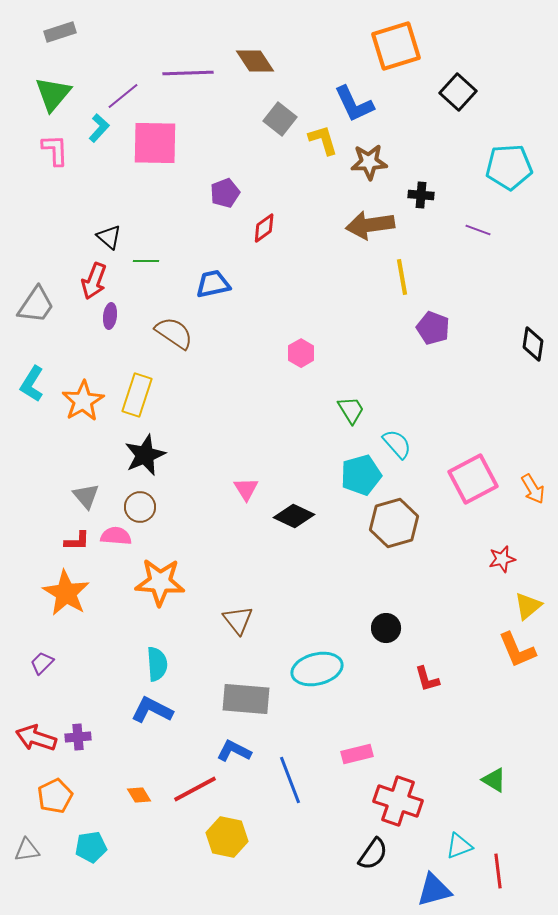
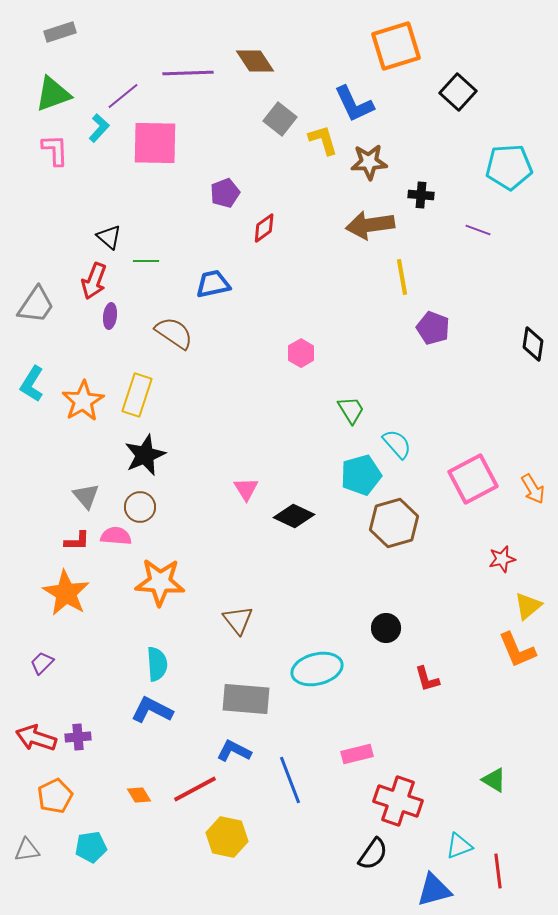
green triangle at (53, 94): rotated 30 degrees clockwise
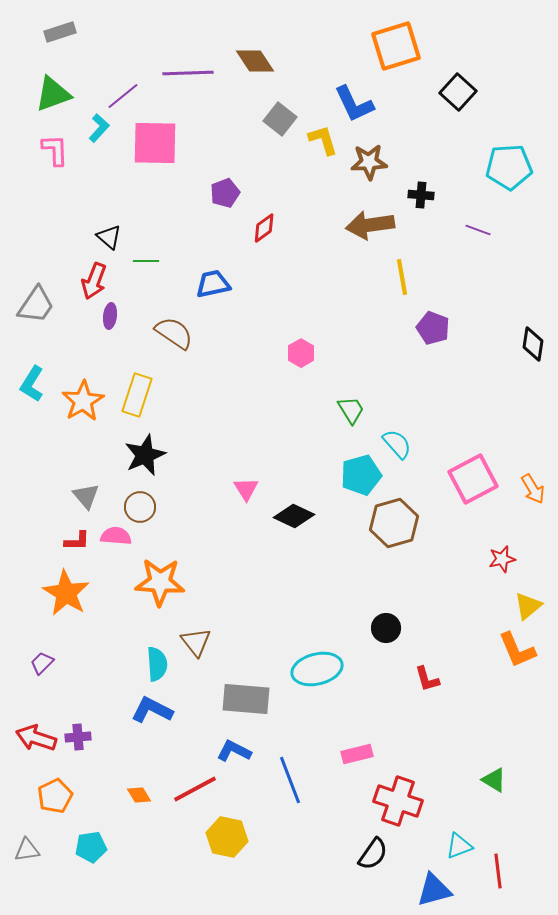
brown triangle at (238, 620): moved 42 px left, 22 px down
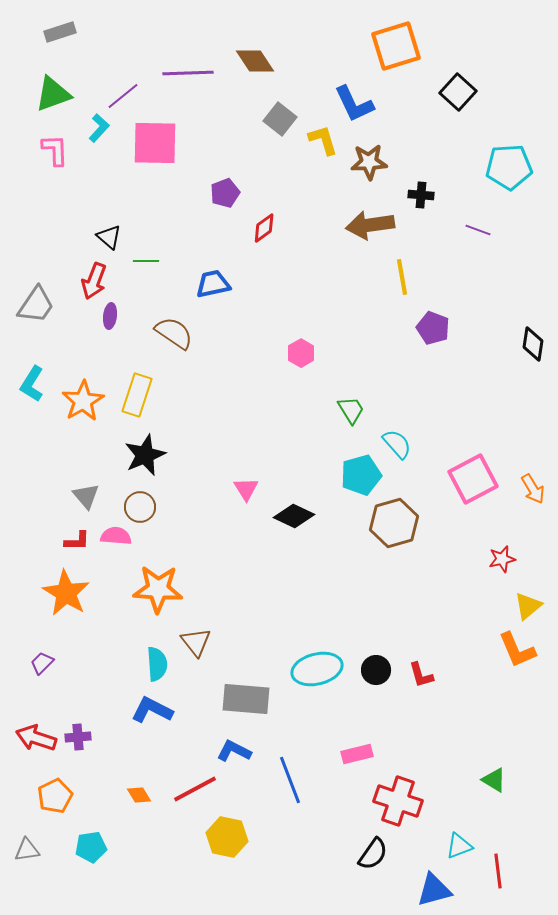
orange star at (160, 582): moved 2 px left, 7 px down
black circle at (386, 628): moved 10 px left, 42 px down
red L-shape at (427, 679): moved 6 px left, 4 px up
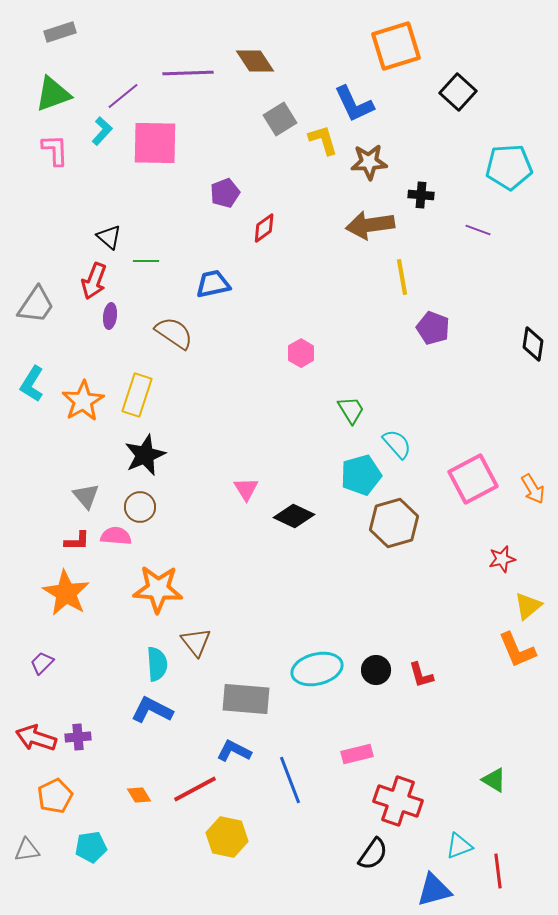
gray square at (280, 119): rotated 20 degrees clockwise
cyan L-shape at (99, 128): moved 3 px right, 3 px down
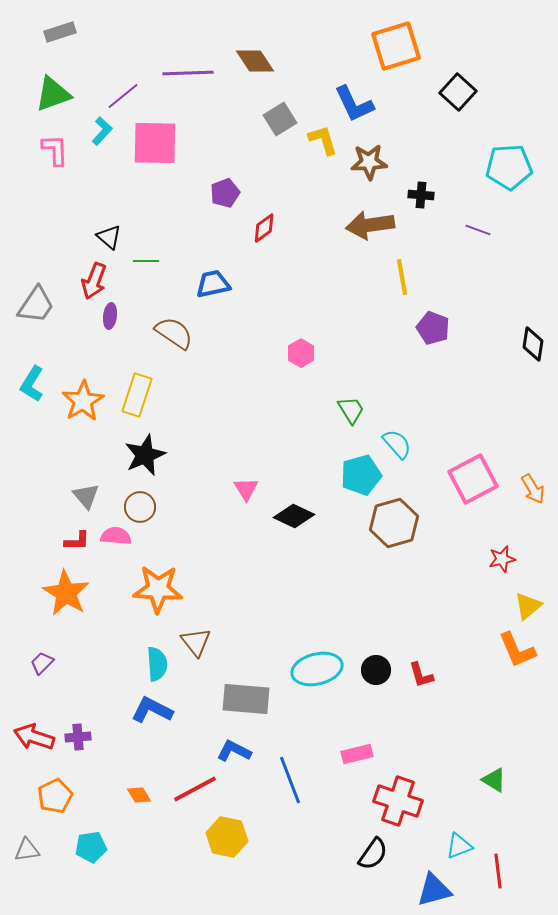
red arrow at (36, 738): moved 2 px left, 1 px up
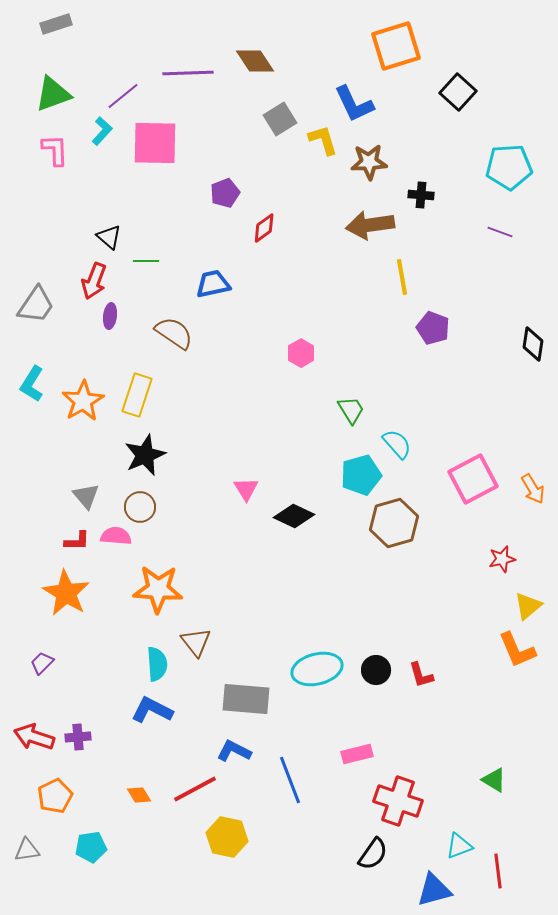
gray rectangle at (60, 32): moved 4 px left, 8 px up
purple line at (478, 230): moved 22 px right, 2 px down
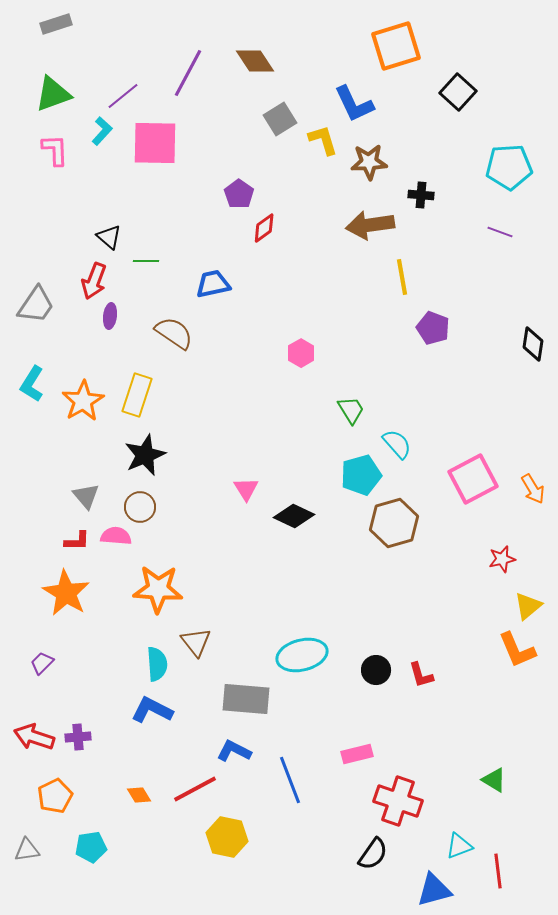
purple line at (188, 73): rotated 60 degrees counterclockwise
purple pentagon at (225, 193): moved 14 px right, 1 px down; rotated 16 degrees counterclockwise
cyan ellipse at (317, 669): moved 15 px left, 14 px up
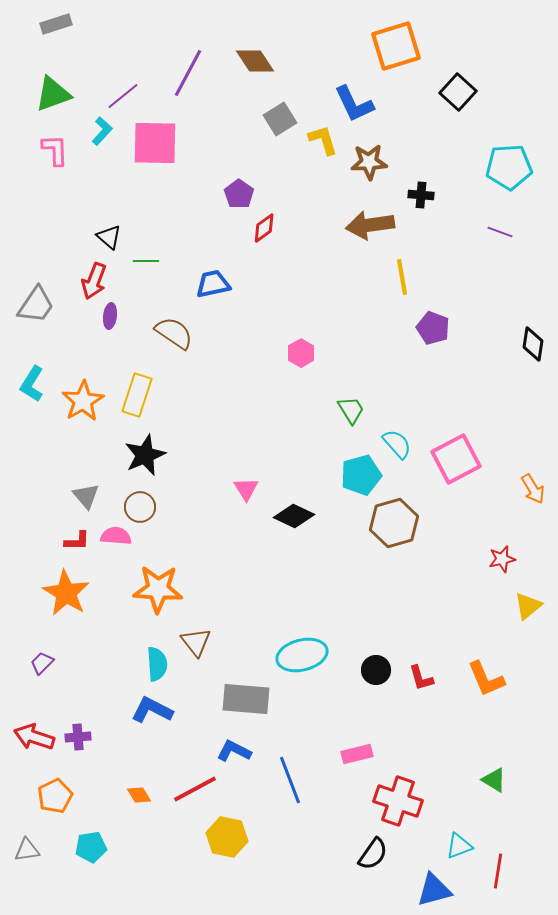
pink square at (473, 479): moved 17 px left, 20 px up
orange L-shape at (517, 650): moved 31 px left, 29 px down
red L-shape at (421, 675): moved 3 px down
red line at (498, 871): rotated 16 degrees clockwise
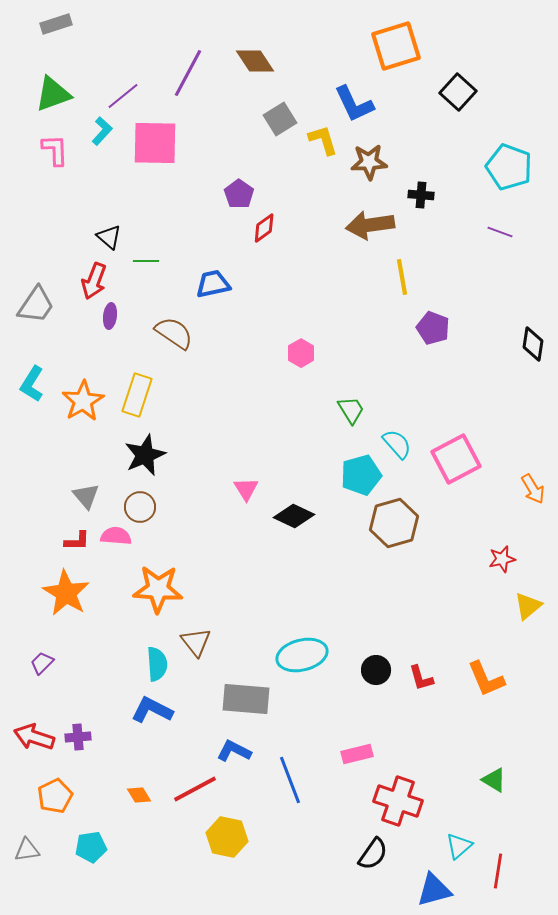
cyan pentagon at (509, 167): rotated 24 degrees clockwise
cyan triangle at (459, 846): rotated 20 degrees counterclockwise
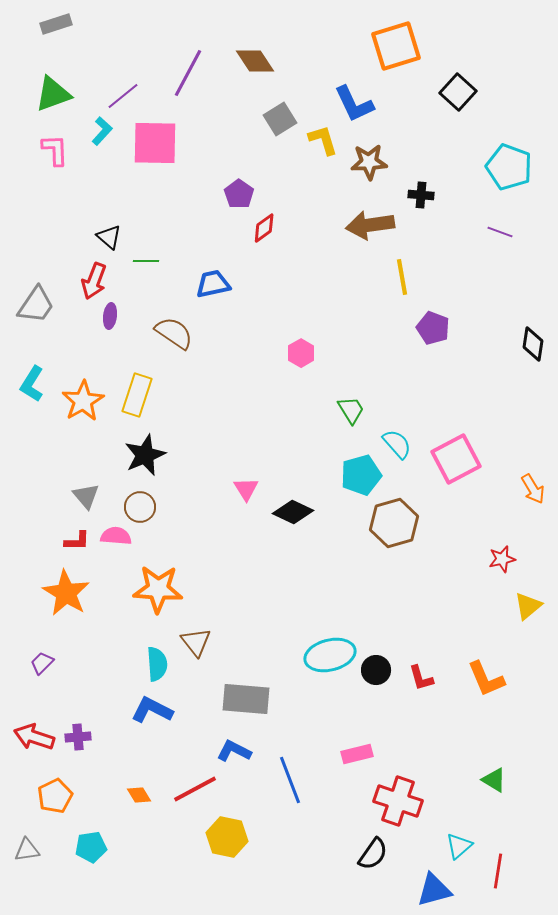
black diamond at (294, 516): moved 1 px left, 4 px up
cyan ellipse at (302, 655): moved 28 px right
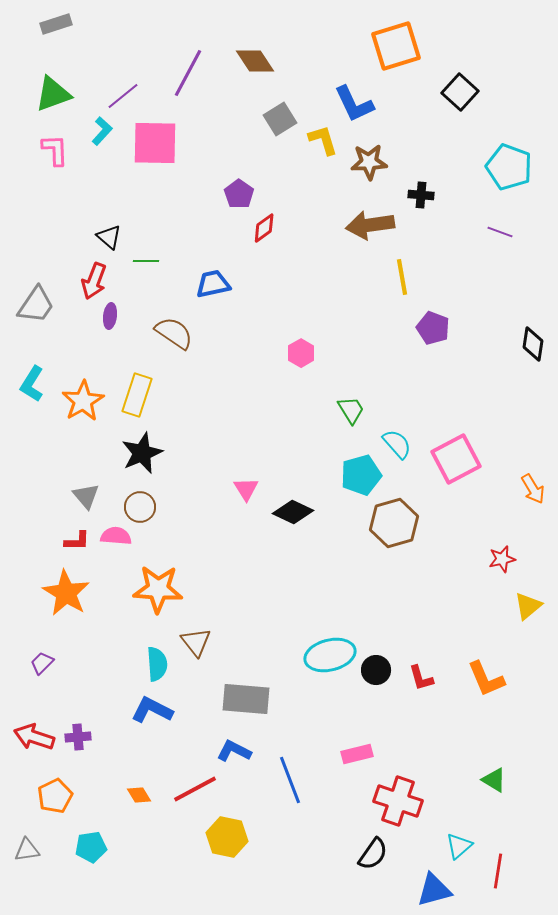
black square at (458, 92): moved 2 px right
black star at (145, 455): moved 3 px left, 2 px up
